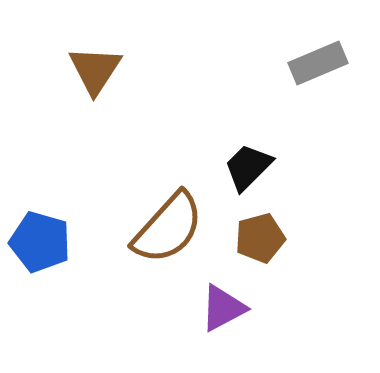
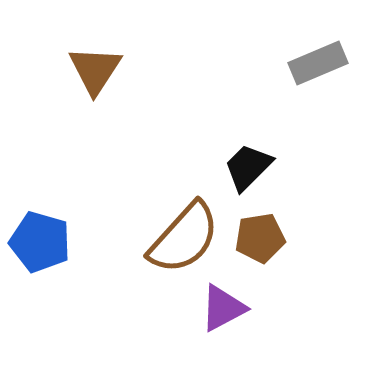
brown semicircle: moved 16 px right, 10 px down
brown pentagon: rotated 6 degrees clockwise
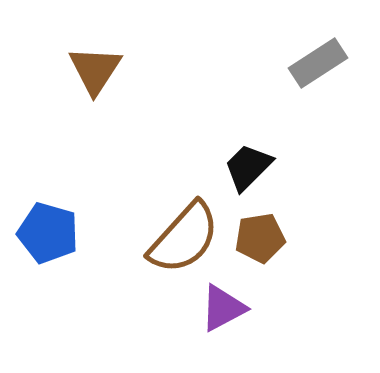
gray rectangle: rotated 10 degrees counterclockwise
blue pentagon: moved 8 px right, 9 px up
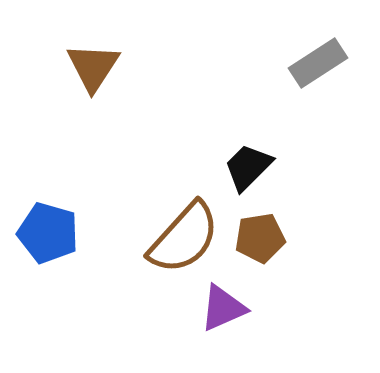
brown triangle: moved 2 px left, 3 px up
purple triangle: rotated 4 degrees clockwise
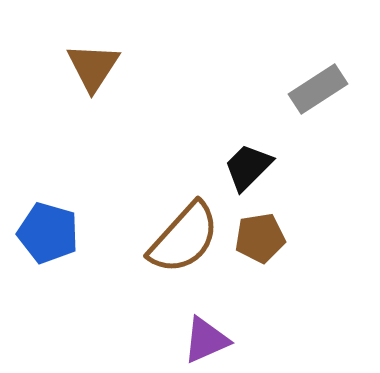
gray rectangle: moved 26 px down
purple triangle: moved 17 px left, 32 px down
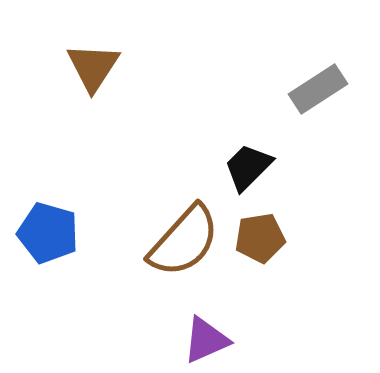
brown semicircle: moved 3 px down
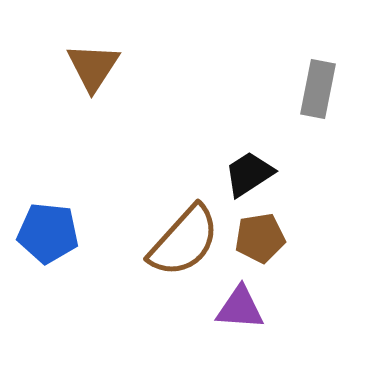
gray rectangle: rotated 46 degrees counterclockwise
black trapezoid: moved 1 px right, 7 px down; rotated 12 degrees clockwise
blue pentagon: rotated 10 degrees counterclockwise
purple triangle: moved 34 px right, 32 px up; rotated 28 degrees clockwise
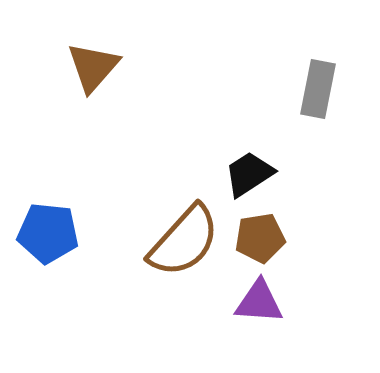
brown triangle: rotated 8 degrees clockwise
purple triangle: moved 19 px right, 6 px up
